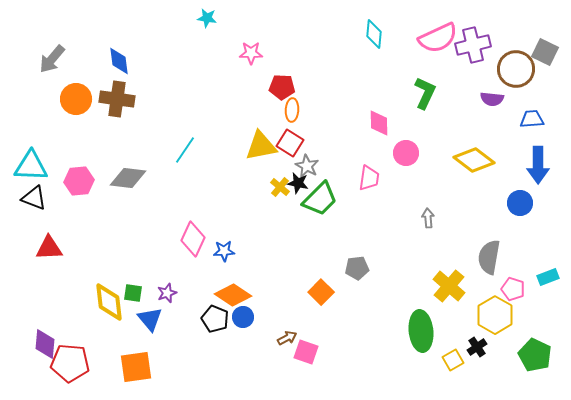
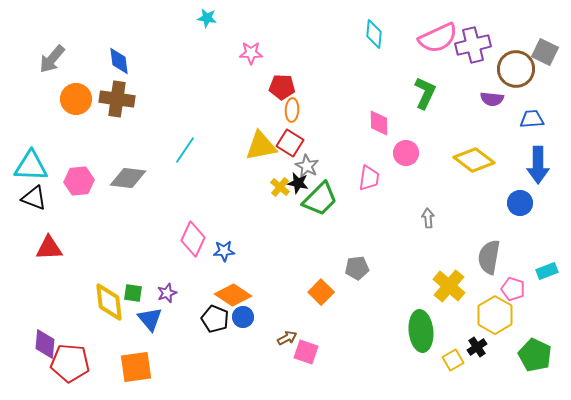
cyan rectangle at (548, 277): moved 1 px left, 6 px up
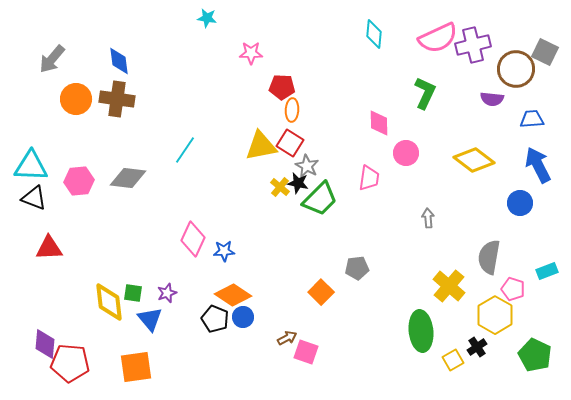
blue arrow at (538, 165): rotated 153 degrees clockwise
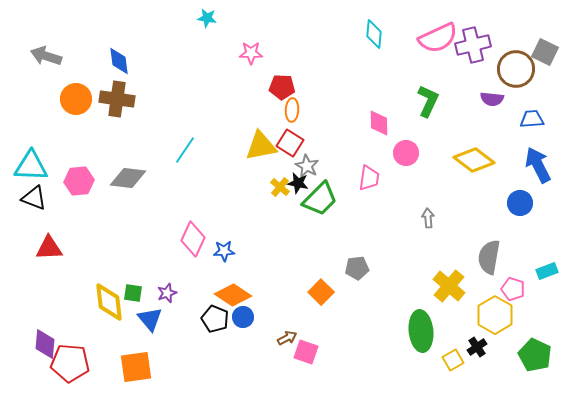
gray arrow at (52, 59): moved 6 px left, 3 px up; rotated 68 degrees clockwise
green L-shape at (425, 93): moved 3 px right, 8 px down
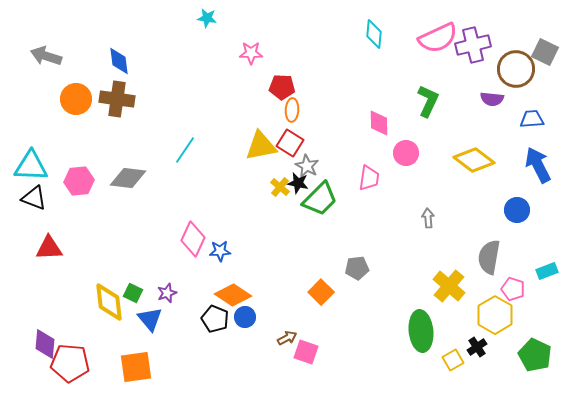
blue circle at (520, 203): moved 3 px left, 7 px down
blue star at (224, 251): moved 4 px left
green square at (133, 293): rotated 18 degrees clockwise
blue circle at (243, 317): moved 2 px right
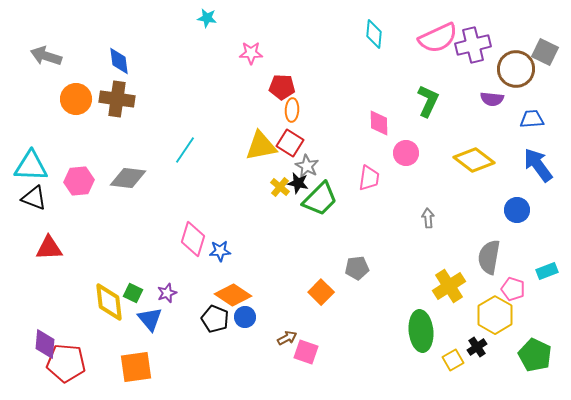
blue arrow at (538, 165): rotated 9 degrees counterclockwise
pink diamond at (193, 239): rotated 8 degrees counterclockwise
yellow cross at (449, 286): rotated 16 degrees clockwise
red pentagon at (70, 363): moved 4 px left
